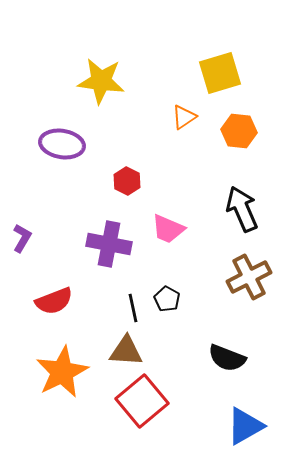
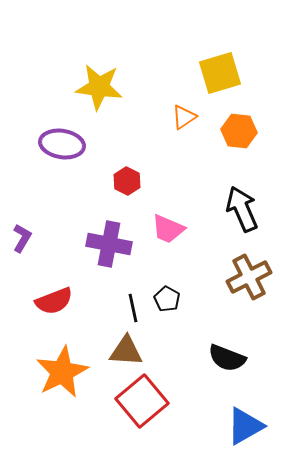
yellow star: moved 2 px left, 6 px down
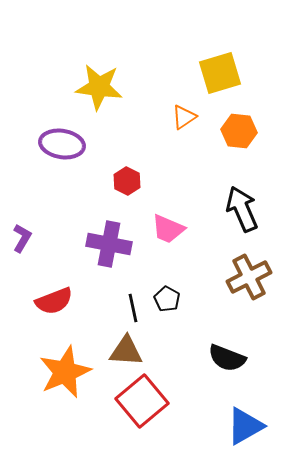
orange star: moved 3 px right; rotated 4 degrees clockwise
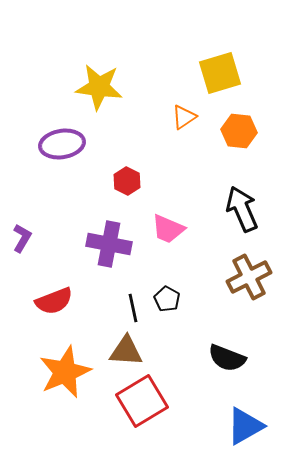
purple ellipse: rotated 18 degrees counterclockwise
red square: rotated 9 degrees clockwise
